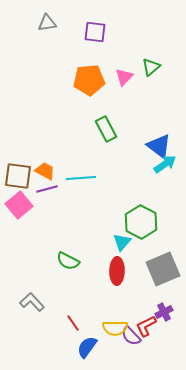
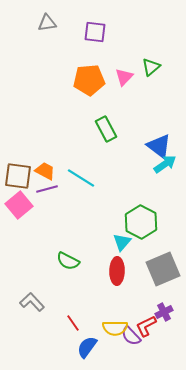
cyan line: rotated 36 degrees clockwise
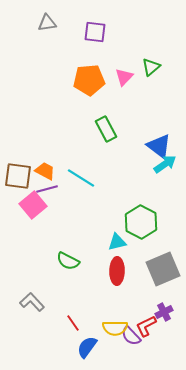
pink square: moved 14 px right
cyan triangle: moved 5 px left; rotated 36 degrees clockwise
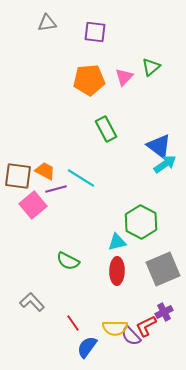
purple line: moved 9 px right
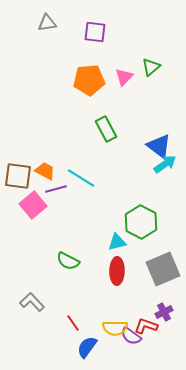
red L-shape: rotated 45 degrees clockwise
purple semicircle: rotated 10 degrees counterclockwise
